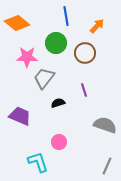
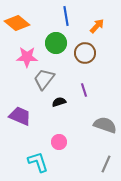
gray trapezoid: moved 1 px down
black semicircle: moved 1 px right, 1 px up
gray line: moved 1 px left, 2 px up
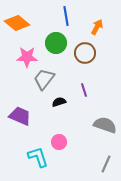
orange arrow: moved 1 px down; rotated 14 degrees counterclockwise
cyan L-shape: moved 5 px up
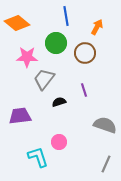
purple trapezoid: rotated 30 degrees counterclockwise
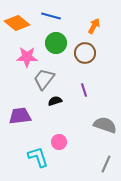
blue line: moved 15 px left; rotated 66 degrees counterclockwise
orange arrow: moved 3 px left, 1 px up
black semicircle: moved 4 px left, 1 px up
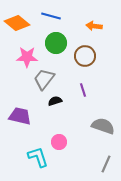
orange arrow: rotated 112 degrees counterclockwise
brown circle: moved 3 px down
purple line: moved 1 px left
purple trapezoid: rotated 20 degrees clockwise
gray semicircle: moved 2 px left, 1 px down
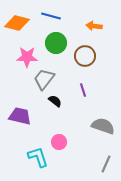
orange diamond: rotated 25 degrees counterclockwise
black semicircle: rotated 56 degrees clockwise
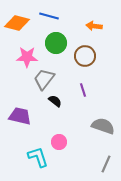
blue line: moved 2 px left
